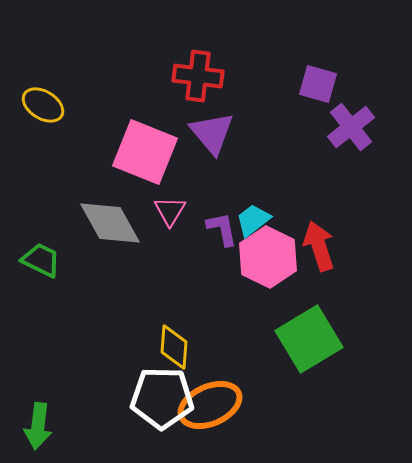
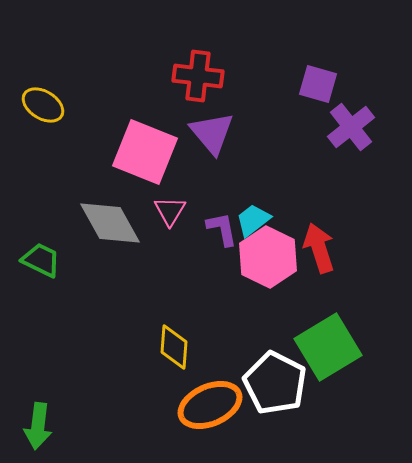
red arrow: moved 2 px down
green square: moved 19 px right, 8 px down
white pentagon: moved 113 px right, 15 px up; rotated 26 degrees clockwise
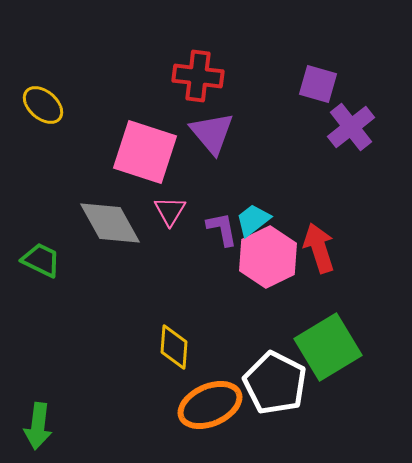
yellow ellipse: rotated 9 degrees clockwise
pink square: rotated 4 degrees counterclockwise
pink hexagon: rotated 8 degrees clockwise
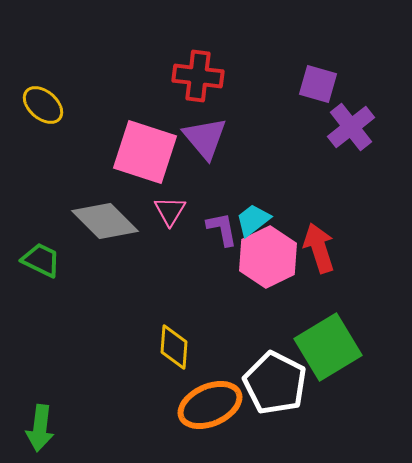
purple triangle: moved 7 px left, 5 px down
gray diamond: moved 5 px left, 2 px up; rotated 16 degrees counterclockwise
green arrow: moved 2 px right, 2 px down
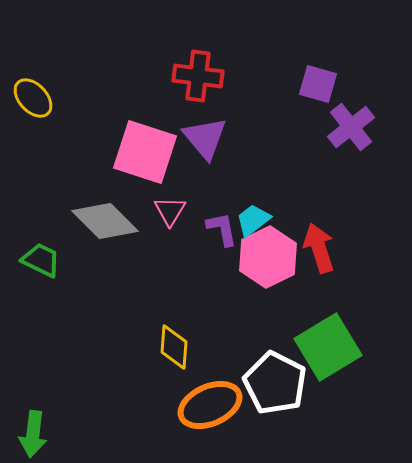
yellow ellipse: moved 10 px left, 7 px up; rotated 6 degrees clockwise
green arrow: moved 7 px left, 6 px down
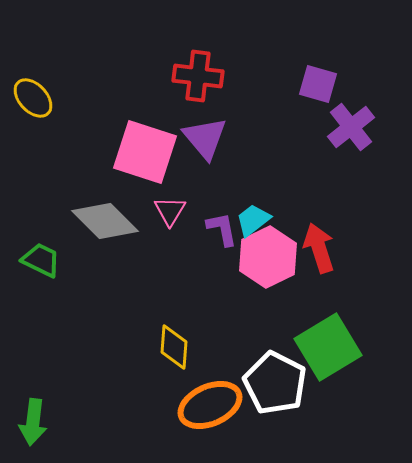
green arrow: moved 12 px up
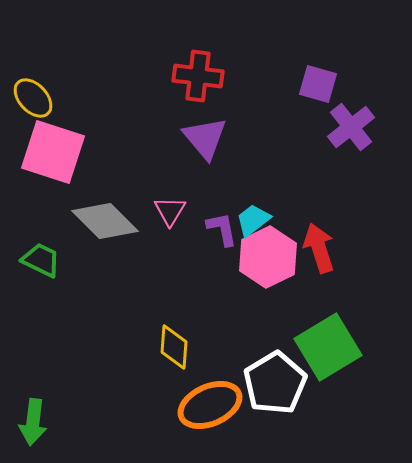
pink square: moved 92 px left
white pentagon: rotated 14 degrees clockwise
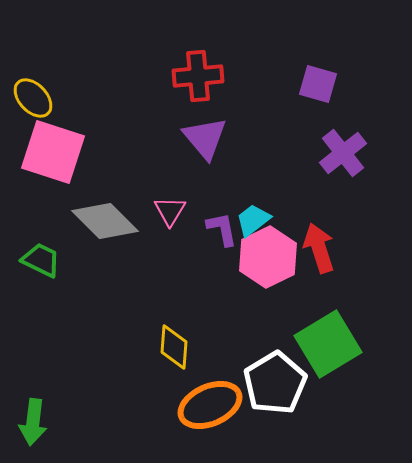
red cross: rotated 12 degrees counterclockwise
purple cross: moved 8 px left, 26 px down
green square: moved 3 px up
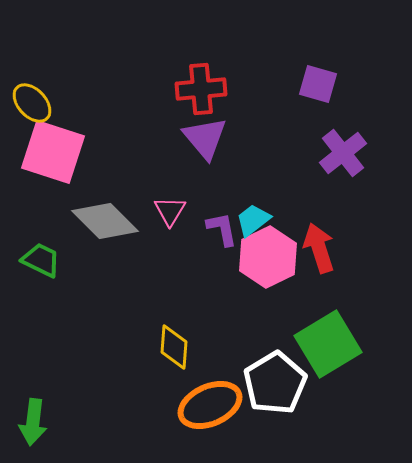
red cross: moved 3 px right, 13 px down
yellow ellipse: moved 1 px left, 5 px down
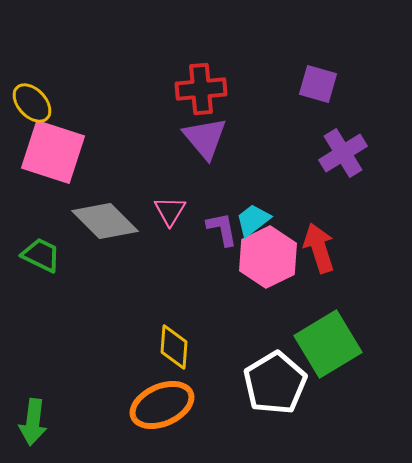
purple cross: rotated 6 degrees clockwise
green trapezoid: moved 5 px up
orange ellipse: moved 48 px left
